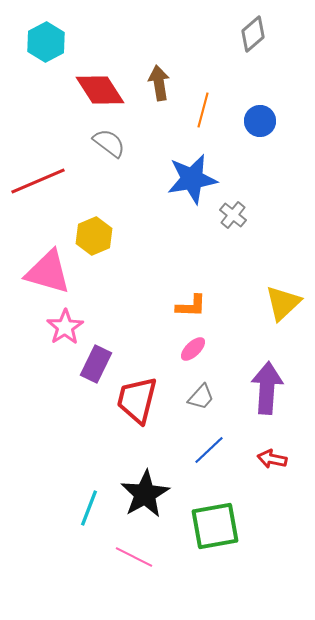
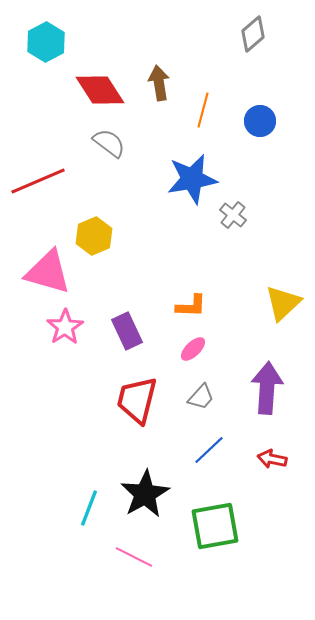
purple rectangle: moved 31 px right, 33 px up; rotated 51 degrees counterclockwise
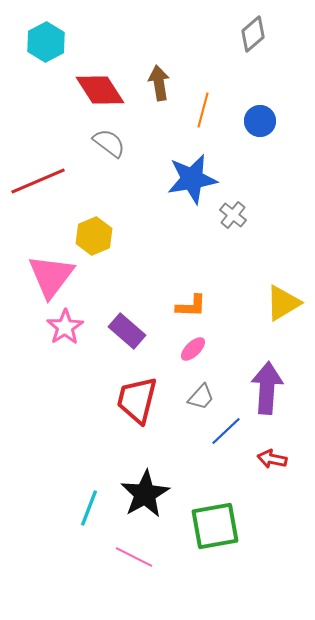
pink triangle: moved 3 px right, 4 px down; rotated 51 degrees clockwise
yellow triangle: rotated 12 degrees clockwise
purple rectangle: rotated 24 degrees counterclockwise
blue line: moved 17 px right, 19 px up
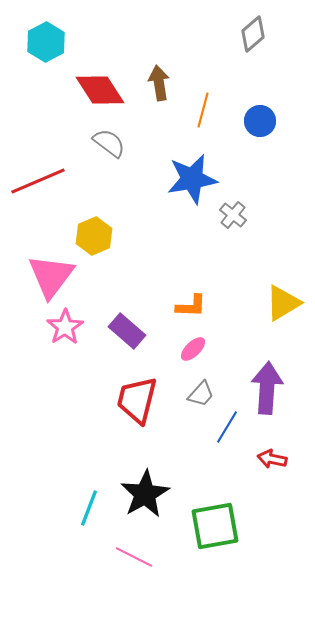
gray trapezoid: moved 3 px up
blue line: moved 1 px right, 4 px up; rotated 16 degrees counterclockwise
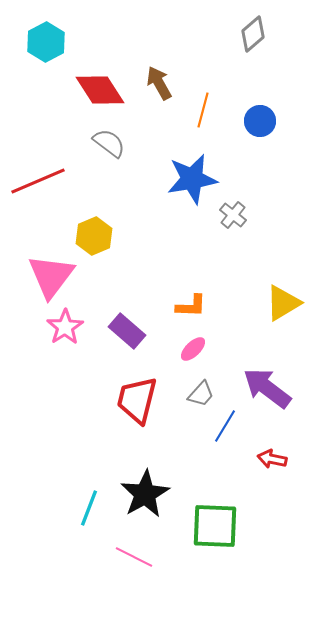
brown arrow: rotated 20 degrees counterclockwise
purple arrow: rotated 57 degrees counterclockwise
blue line: moved 2 px left, 1 px up
green square: rotated 12 degrees clockwise
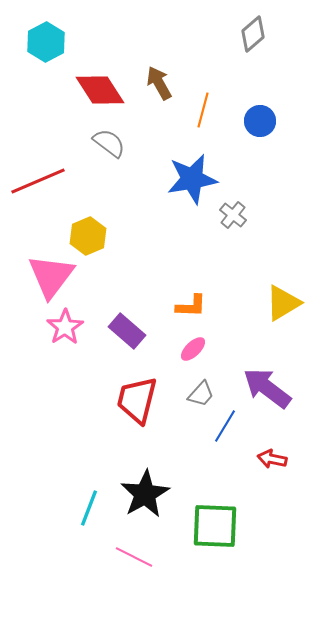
yellow hexagon: moved 6 px left
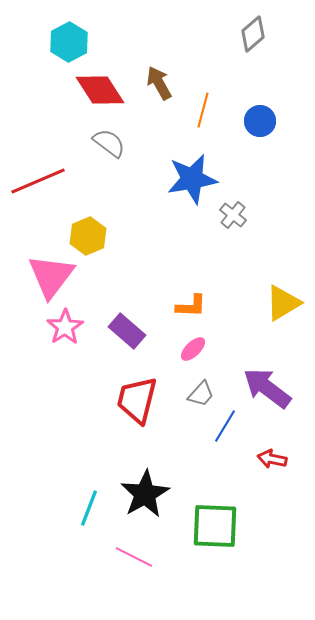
cyan hexagon: moved 23 px right
